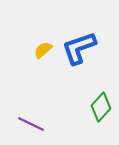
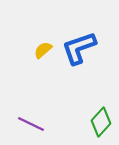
green diamond: moved 15 px down
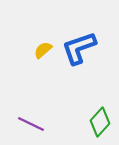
green diamond: moved 1 px left
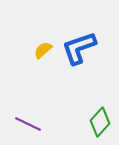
purple line: moved 3 px left
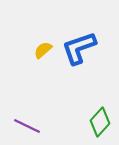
purple line: moved 1 px left, 2 px down
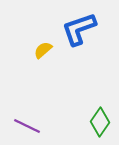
blue L-shape: moved 19 px up
green diamond: rotated 8 degrees counterclockwise
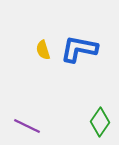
blue L-shape: moved 20 px down; rotated 30 degrees clockwise
yellow semicircle: rotated 66 degrees counterclockwise
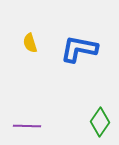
yellow semicircle: moved 13 px left, 7 px up
purple line: rotated 24 degrees counterclockwise
